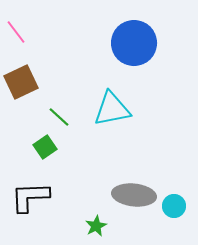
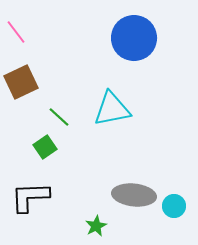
blue circle: moved 5 px up
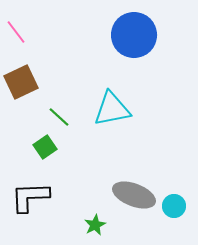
blue circle: moved 3 px up
gray ellipse: rotated 15 degrees clockwise
green star: moved 1 px left, 1 px up
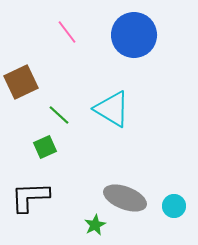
pink line: moved 51 px right
cyan triangle: rotated 42 degrees clockwise
green line: moved 2 px up
green square: rotated 10 degrees clockwise
gray ellipse: moved 9 px left, 3 px down
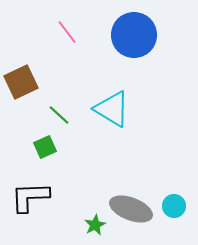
gray ellipse: moved 6 px right, 11 px down
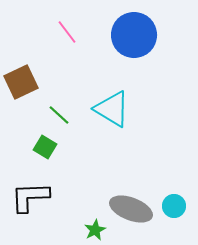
green square: rotated 35 degrees counterclockwise
green star: moved 5 px down
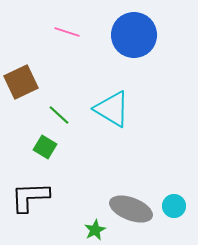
pink line: rotated 35 degrees counterclockwise
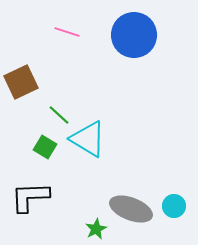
cyan triangle: moved 24 px left, 30 px down
green star: moved 1 px right, 1 px up
